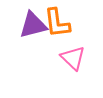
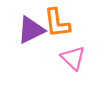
purple triangle: moved 2 px left, 5 px down; rotated 12 degrees counterclockwise
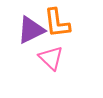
pink triangle: moved 22 px left
